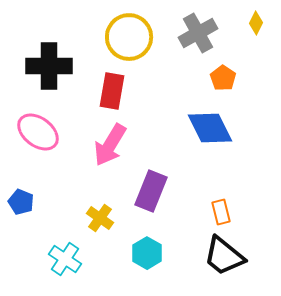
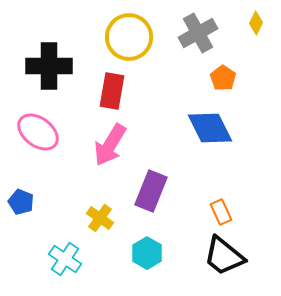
orange rectangle: rotated 10 degrees counterclockwise
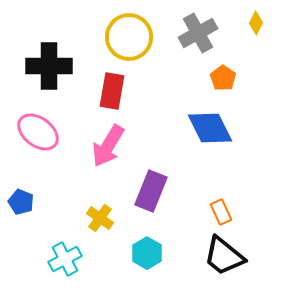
pink arrow: moved 2 px left, 1 px down
cyan cross: rotated 28 degrees clockwise
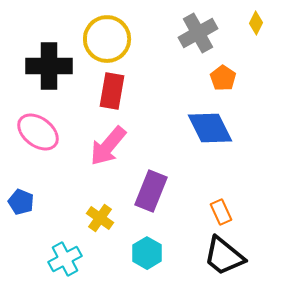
yellow circle: moved 22 px left, 2 px down
pink arrow: rotated 9 degrees clockwise
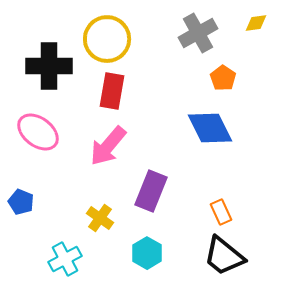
yellow diamond: rotated 55 degrees clockwise
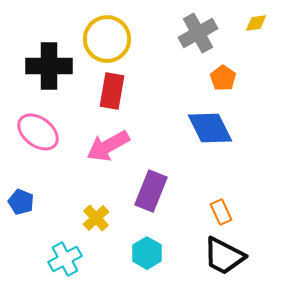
pink arrow: rotated 21 degrees clockwise
yellow cross: moved 4 px left; rotated 12 degrees clockwise
black trapezoid: rotated 12 degrees counterclockwise
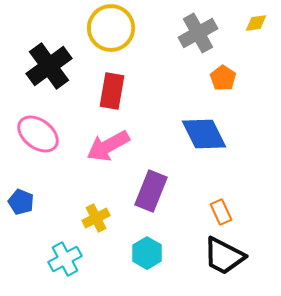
yellow circle: moved 4 px right, 11 px up
black cross: rotated 36 degrees counterclockwise
blue diamond: moved 6 px left, 6 px down
pink ellipse: moved 2 px down
yellow cross: rotated 16 degrees clockwise
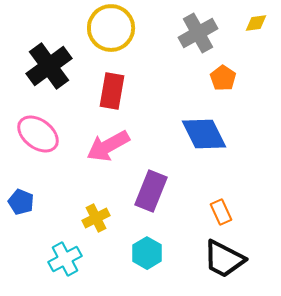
black trapezoid: moved 3 px down
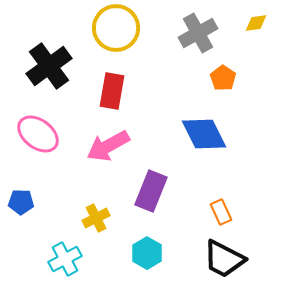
yellow circle: moved 5 px right
blue pentagon: rotated 20 degrees counterclockwise
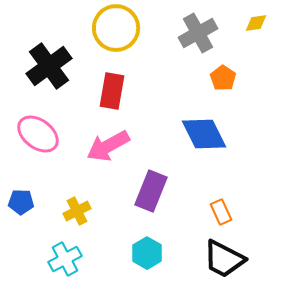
yellow cross: moved 19 px left, 7 px up
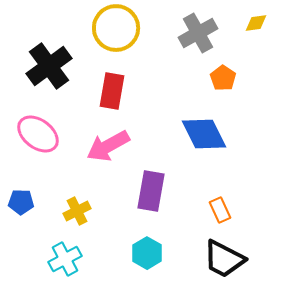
purple rectangle: rotated 12 degrees counterclockwise
orange rectangle: moved 1 px left, 2 px up
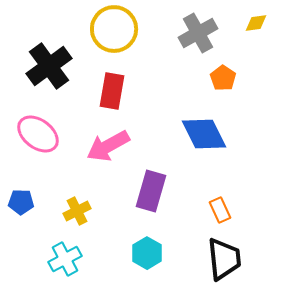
yellow circle: moved 2 px left, 1 px down
purple rectangle: rotated 6 degrees clockwise
black trapezoid: rotated 123 degrees counterclockwise
